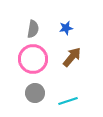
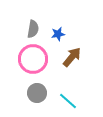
blue star: moved 8 px left, 6 px down
gray circle: moved 2 px right
cyan line: rotated 60 degrees clockwise
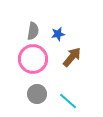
gray semicircle: moved 2 px down
gray circle: moved 1 px down
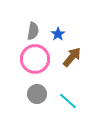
blue star: rotated 24 degrees counterclockwise
pink circle: moved 2 px right
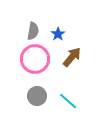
gray circle: moved 2 px down
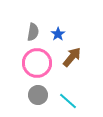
gray semicircle: moved 1 px down
pink circle: moved 2 px right, 4 px down
gray circle: moved 1 px right, 1 px up
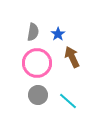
brown arrow: rotated 65 degrees counterclockwise
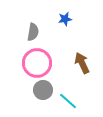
blue star: moved 7 px right, 15 px up; rotated 24 degrees clockwise
brown arrow: moved 10 px right, 6 px down
gray circle: moved 5 px right, 5 px up
